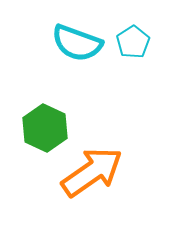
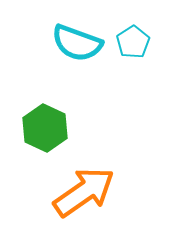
orange arrow: moved 8 px left, 20 px down
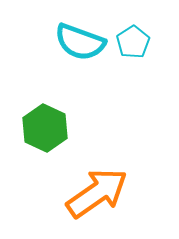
cyan semicircle: moved 3 px right, 1 px up
orange arrow: moved 13 px right, 1 px down
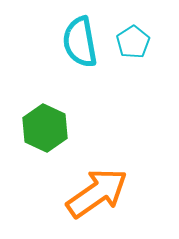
cyan semicircle: rotated 60 degrees clockwise
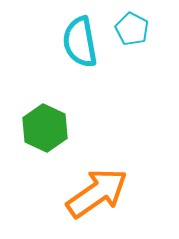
cyan pentagon: moved 1 px left, 13 px up; rotated 12 degrees counterclockwise
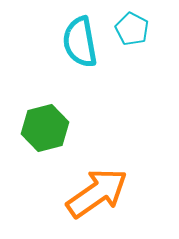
green hexagon: rotated 21 degrees clockwise
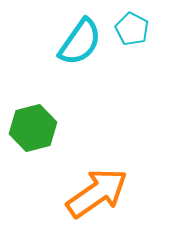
cyan semicircle: rotated 135 degrees counterclockwise
green hexagon: moved 12 px left
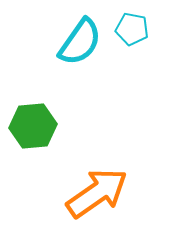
cyan pentagon: rotated 16 degrees counterclockwise
green hexagon: moved 2 px up; rotated 9 degrees clockwise
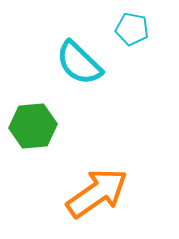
cyan semicircle: moved 1 px left, 21 px down; rotated 99 degrees clockwise
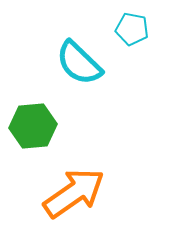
orange arrow: moved 23 px left
